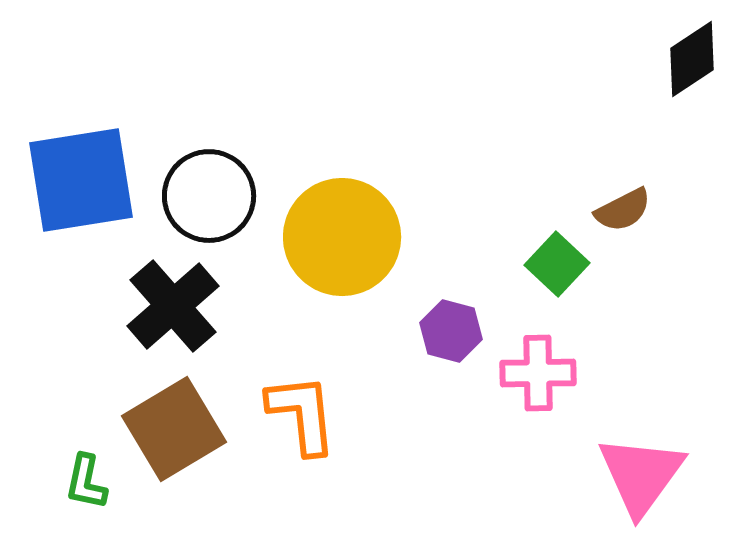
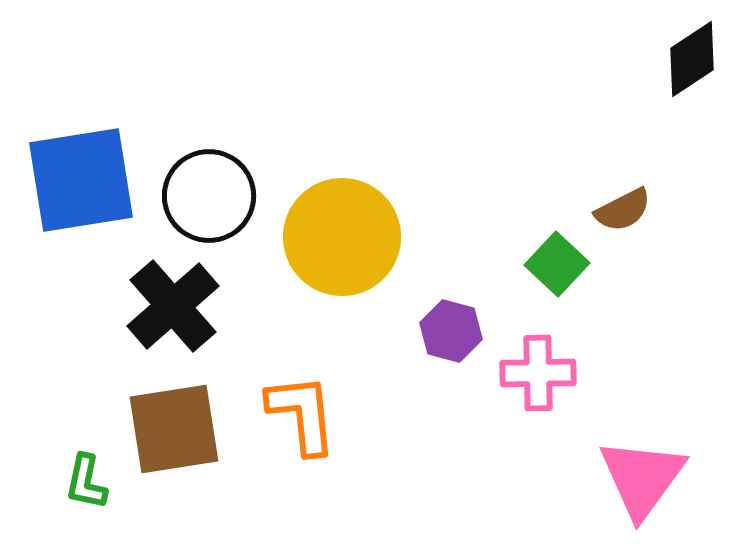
brown square: rotated 22 degrees clockwise
pink triangle: moved 1 px right, 3 px down
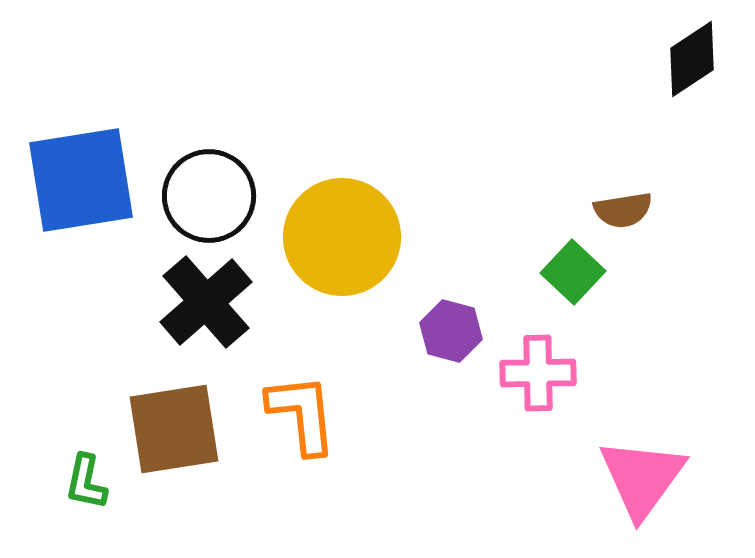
brown semicircle: rotated 18 degrees clockwise
green square: moved 16 px right, 8 px down
black cross: moved 33 px right, 4 px up
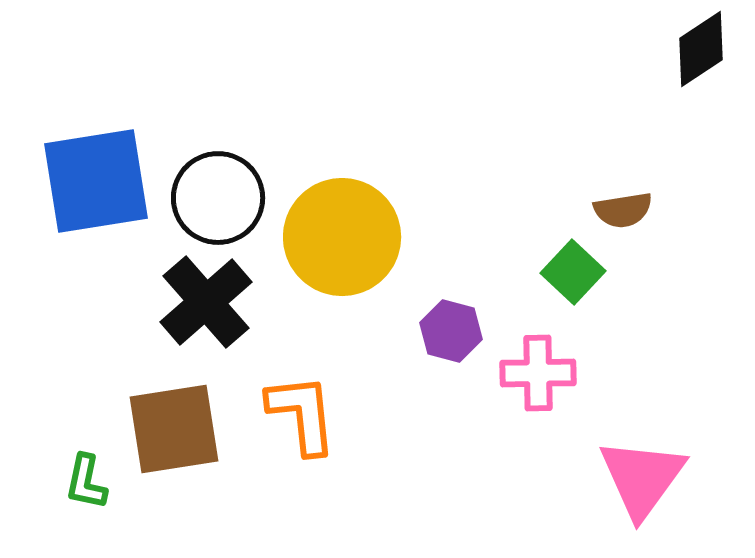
black diamond: moved 9 px right, 10 px up
blue square: moved 15 px right, 1 px down
black circle: moved 9 px right, 2 px down
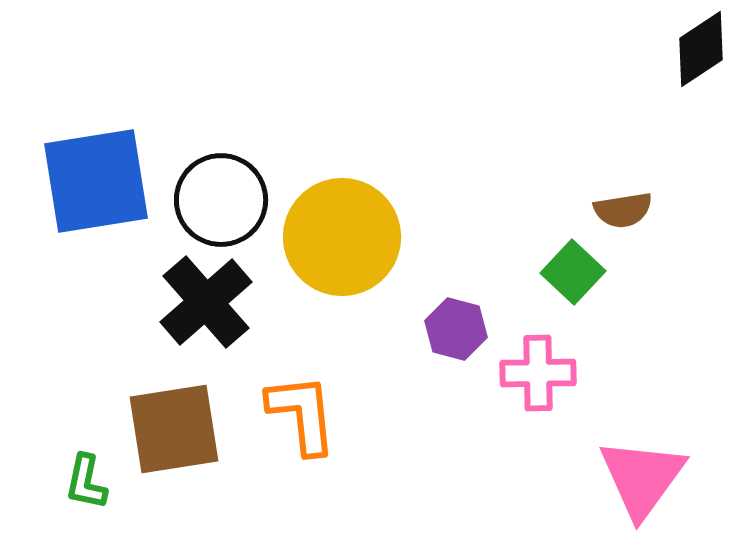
black circle: moved 3 px right, 2 px down
purple hexagon: moved 5 px right, 2 px up
